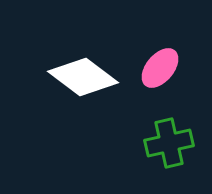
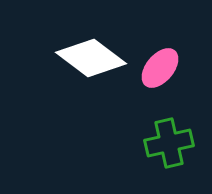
white diamond: moved 8 px right, 19 px up
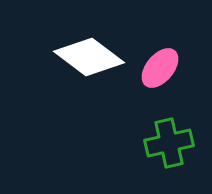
white diamond: moved 2 px left, 1 px up
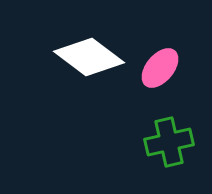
green cross: moved 1 px up
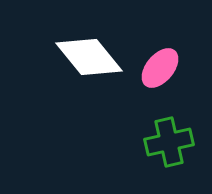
white diamond: rotated 14 degrees clockwise
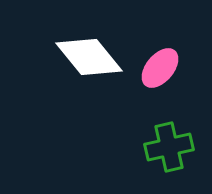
green cross: moved 5 px down
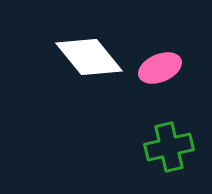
pink ellipse: rotated 27 degrees clockwise
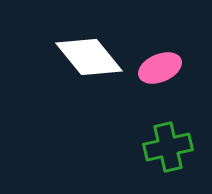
green cross: moved 1 px left
